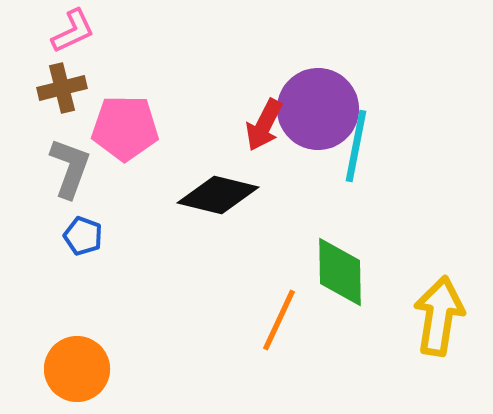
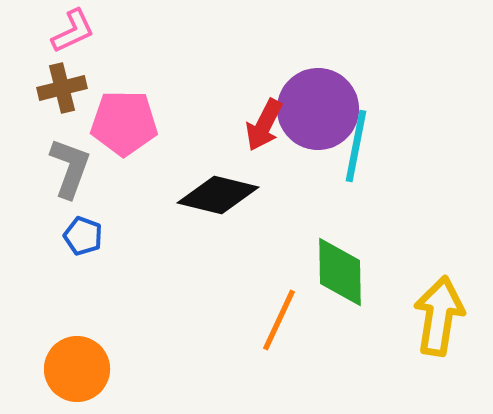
pink pentagon: moved 1 px left, 5 px up
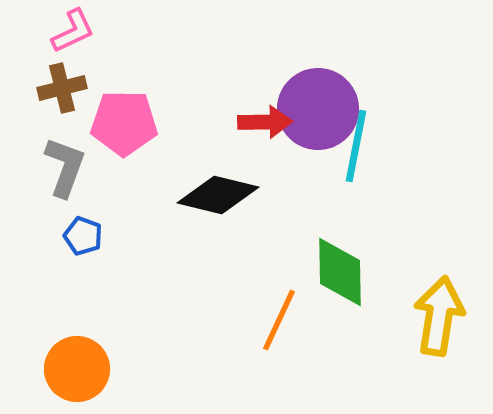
red arrow: moved 1 px right, 3 px up; rotated 118 degrees counterclockwise
gray L-shape: moved 5 px left, 1 px up
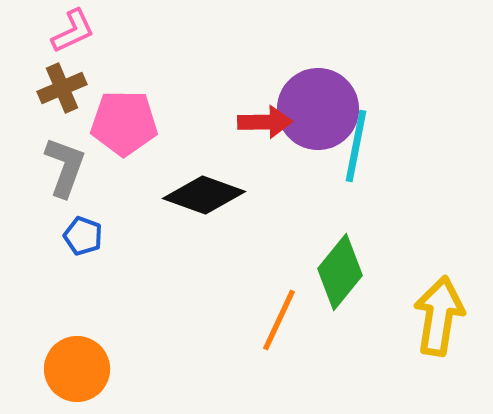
brown cross: rotated 9 degrees counterclockwise
black diamond: moved 14 px left; rotated 6 degrees clockwise
green diamond: rotated 40 degrees clockwise
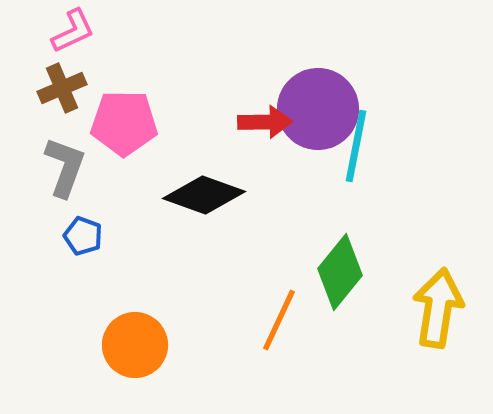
yellow arrow: moved 1 px left, 8 px up
orange circle: moved 58 px right, 24 px up
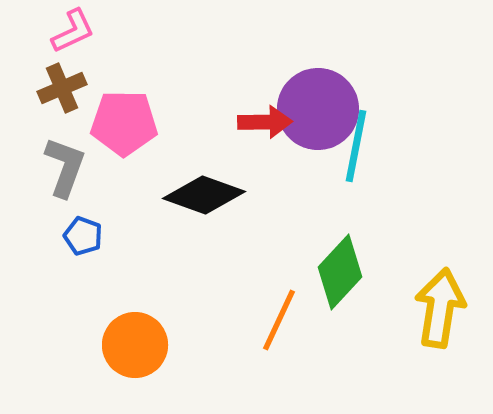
green diamond: rotated 4 degrees clockwise
yellow arrow: moved 2 px right
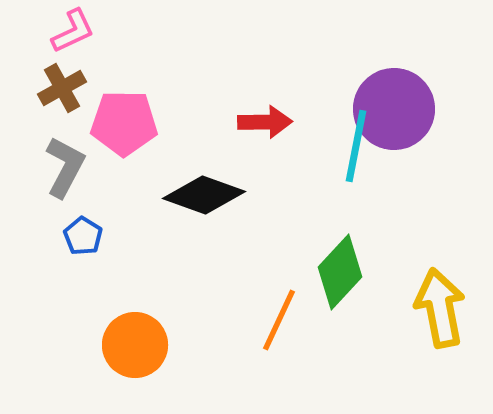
brown cross: rotated 6 degrees counterclockwise
purple circle: moved 76 px right
gray L-shape: rotated 8 degrees clockwise
blue pentagon: rotated 12 degrees clockwise
yellow arrow: rotated 20 degrees counterclockwise
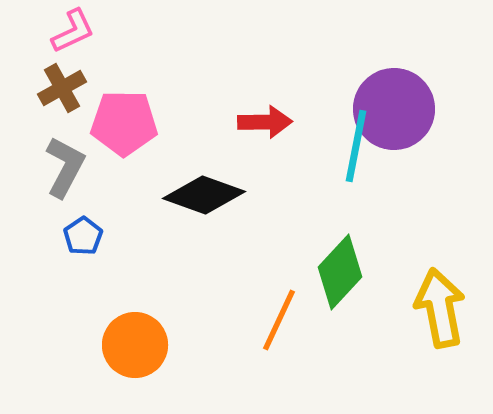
blue pentagon: rotated 6 degrees clockwise
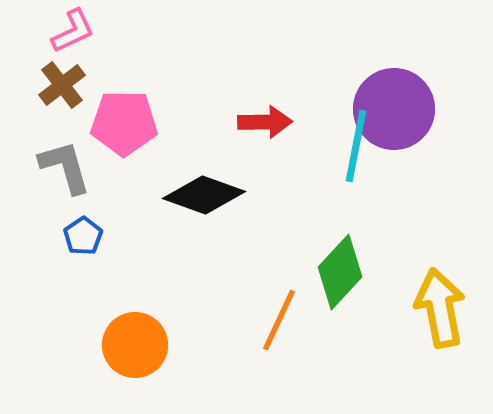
brown cross: moved 3 px up; rotated 9 degrees counterclockwise
gray L-shape: rotated 44 degrees counterclockwise
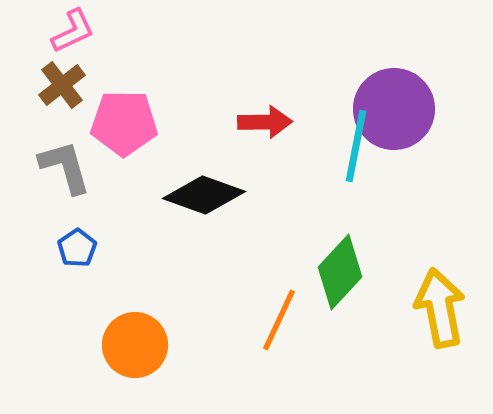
blue pentagon: moved 6 px left, 12 px down
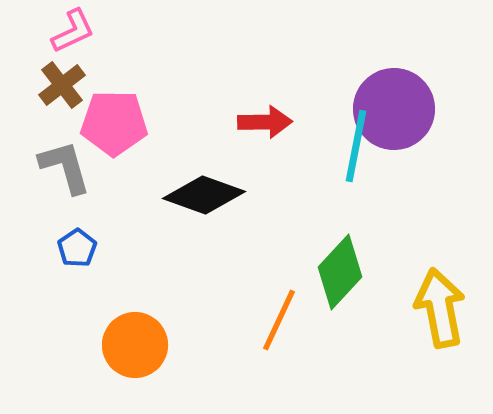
pink pentagon: moved 10 px left
